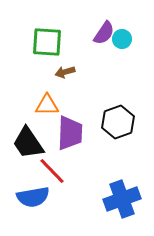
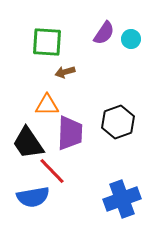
cyan circle: moved 9 px right
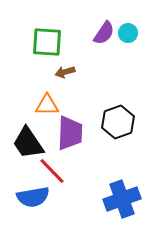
cyan circle: moved 3 px left, 6 px up
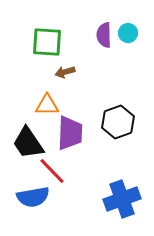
purple semicircle: moved 2 px down; rotated 145 degrees clockwise
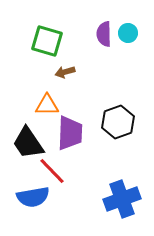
purple semicircle: moved 1 px up
green square: moved 1 px up; rotated 12 degrees clockwise
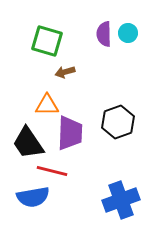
red line: rotated 32 degrees counterclockwise
blue cross: moved 1 px left, 1 px down
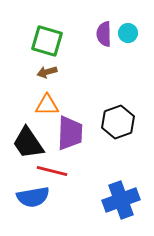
brown arrow: moved 18 px left
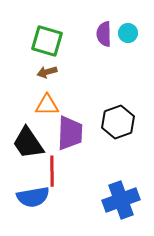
red line: rotated 76 degrees clockwise
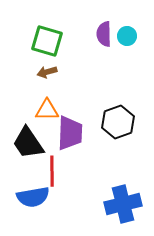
cyan circle: moved 1 px left, 3 px down
orange triangle: moved 5 px down
blue cross: moved 2 px right, 4 px down; rotated 6 degrees clockwise
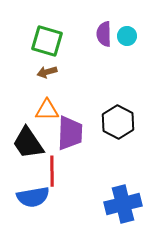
black hexagon: rotated 12 degrees counterclockwise
